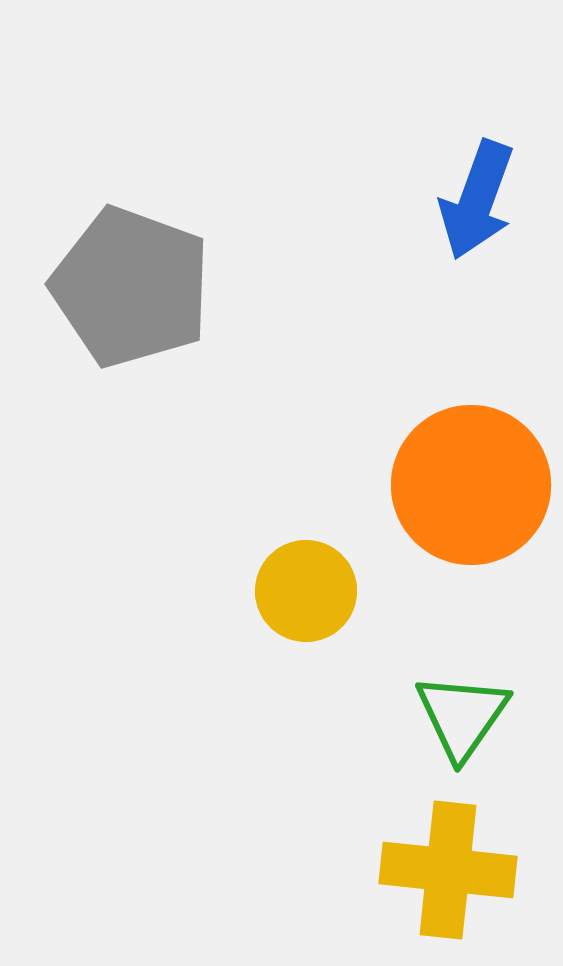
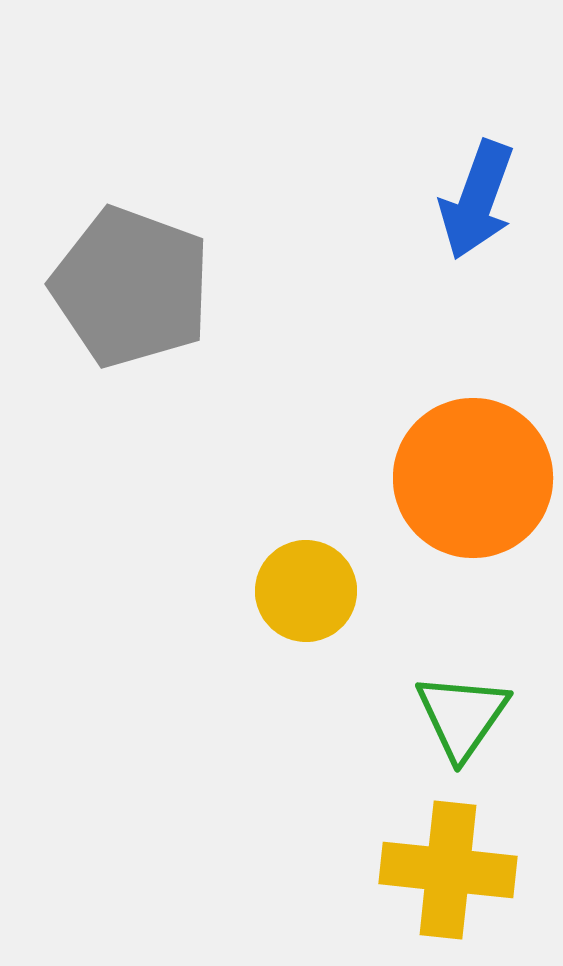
orange circle: moved 2 px right, 7 px up
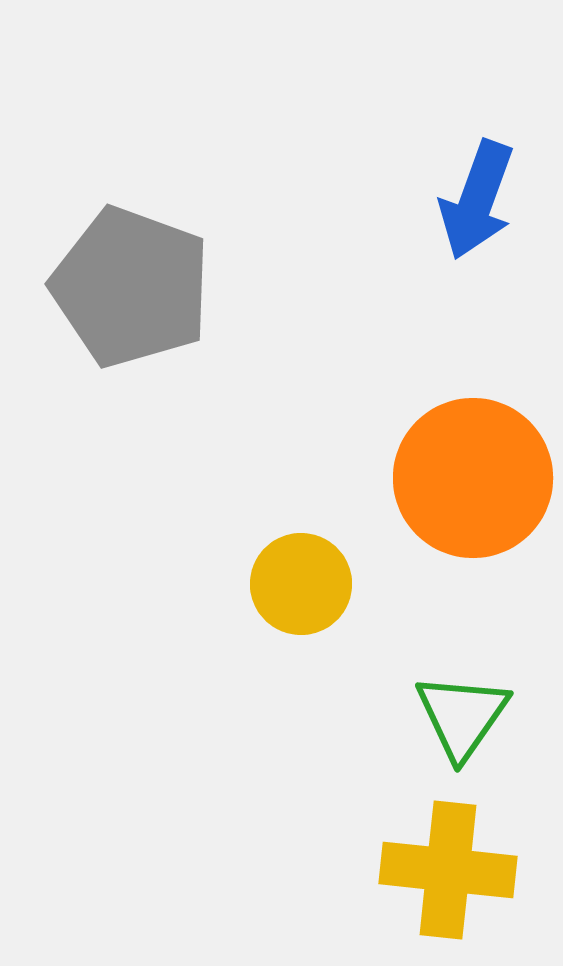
yellow circle: moved 5 px left, 7 px up
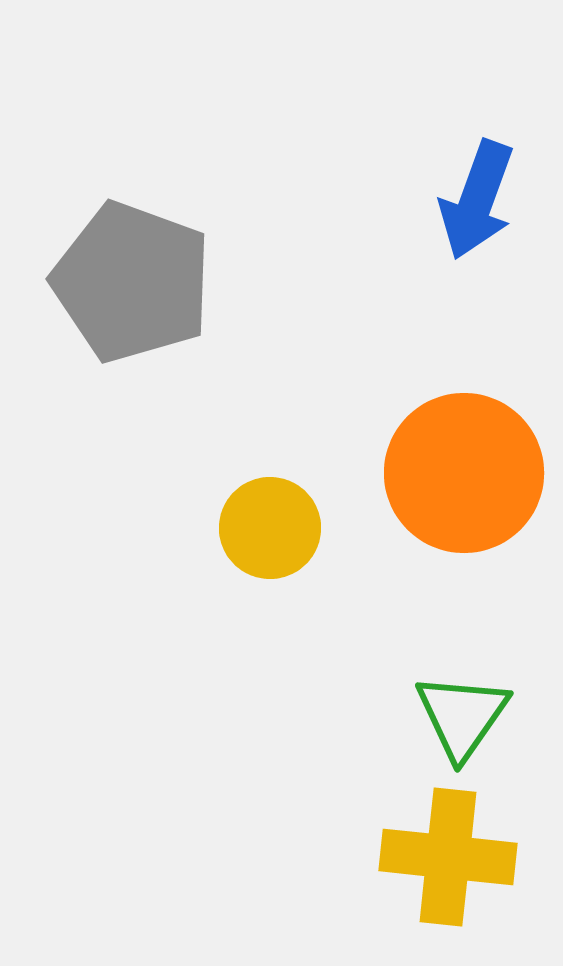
gray pentagon: moved 1 px right, 5 px up
orange circle: moved 9 px left, 5 px up
yellow circle: moved 31 px left, 56 px up
yellow cross: moved 13 px up
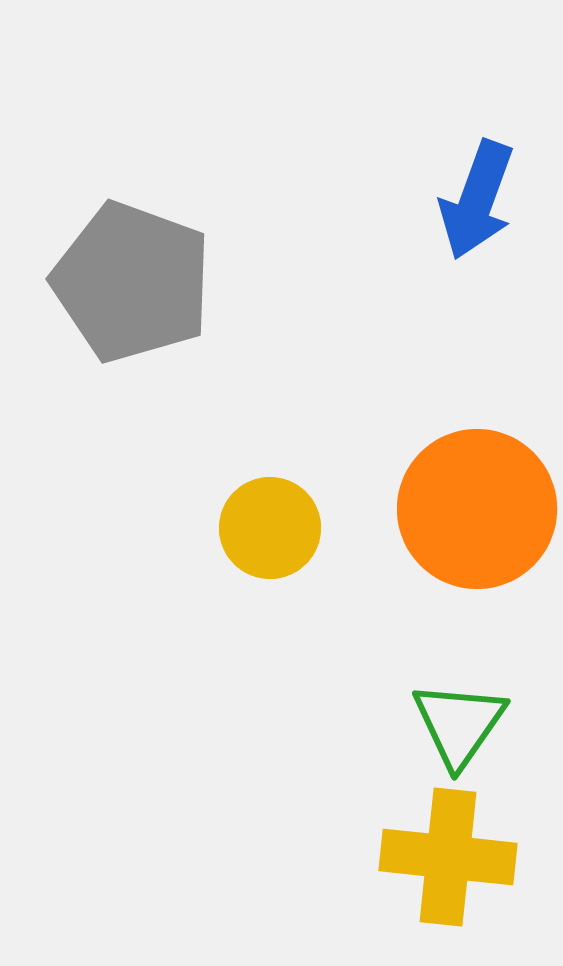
orange circle: moved 13 px right, 36 px down
green triangle: moved 3 px left, 8 px down
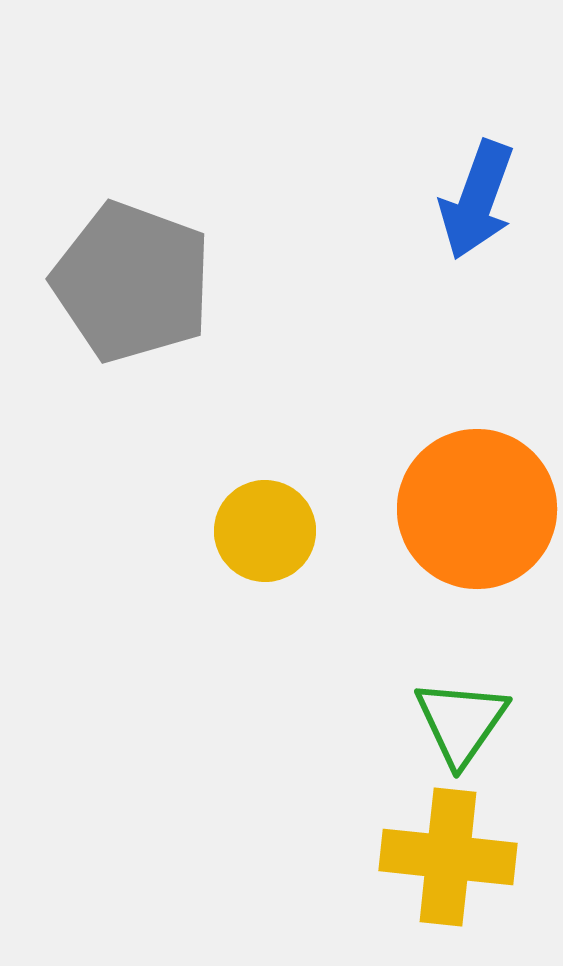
yellow circle: moved 5 px left, 3 px down
green triangle: moved 2 px right, 2 px up
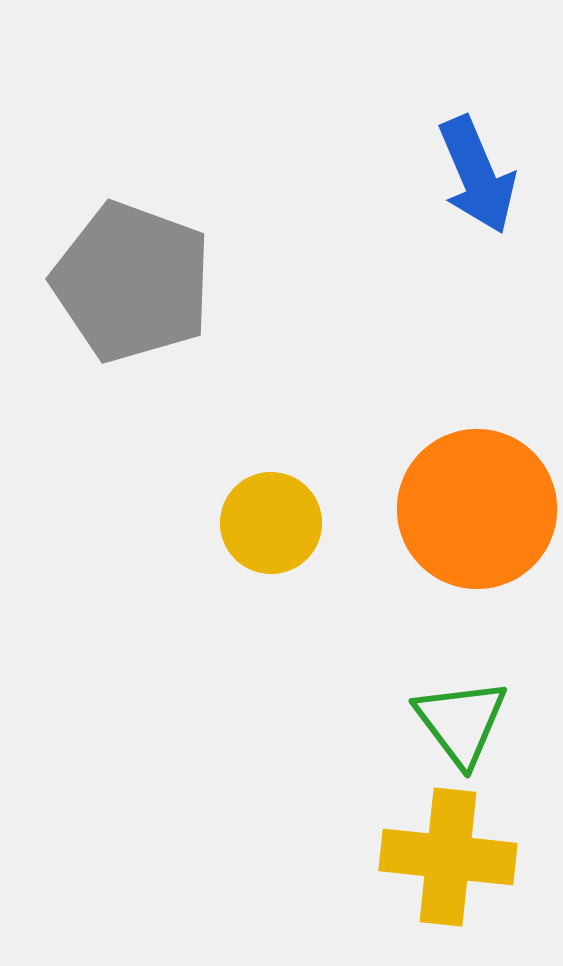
blue arrow: moved 25 px up; rotated 43 degrees counterclockwise
yellow circle: moved 6 px right, 8 px up
green triangle: rotated 12 degrees counterclockwise
